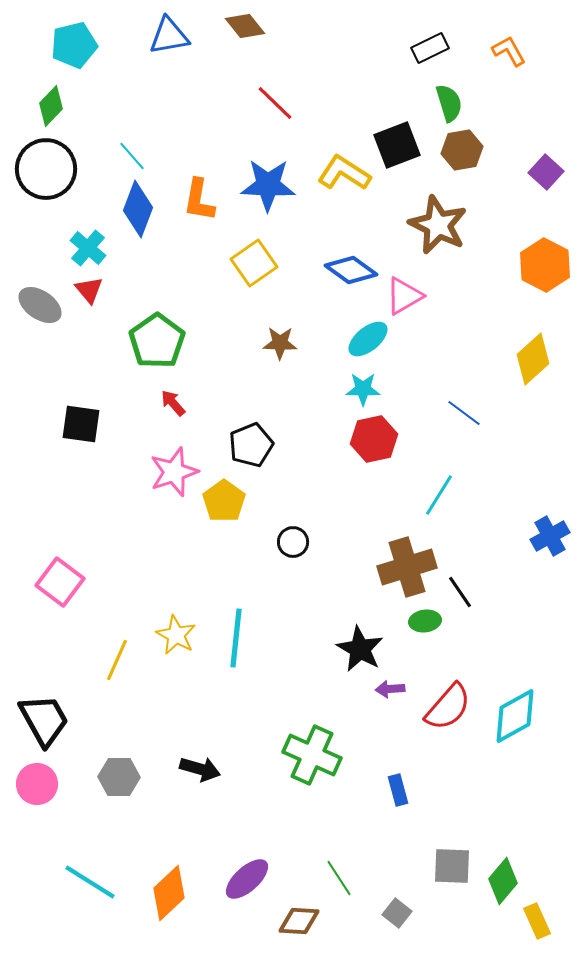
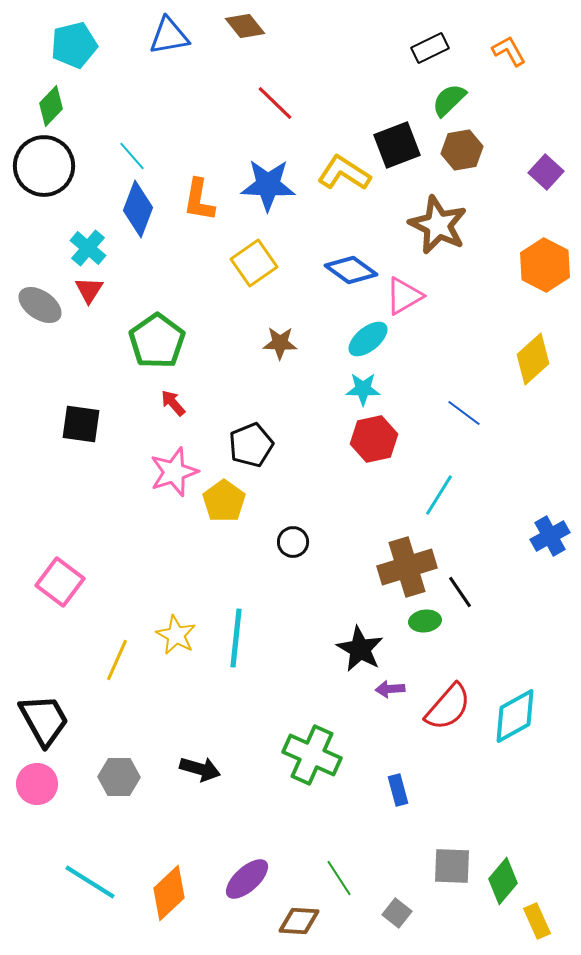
green semicircle at (449, 103): moved 3 px up; rotated 117 degrees counterclockwise
black circle at (46, 169): moved 2 px left, 3 px up
red triangle at (89, 290): rotated 12 degrees clockwise
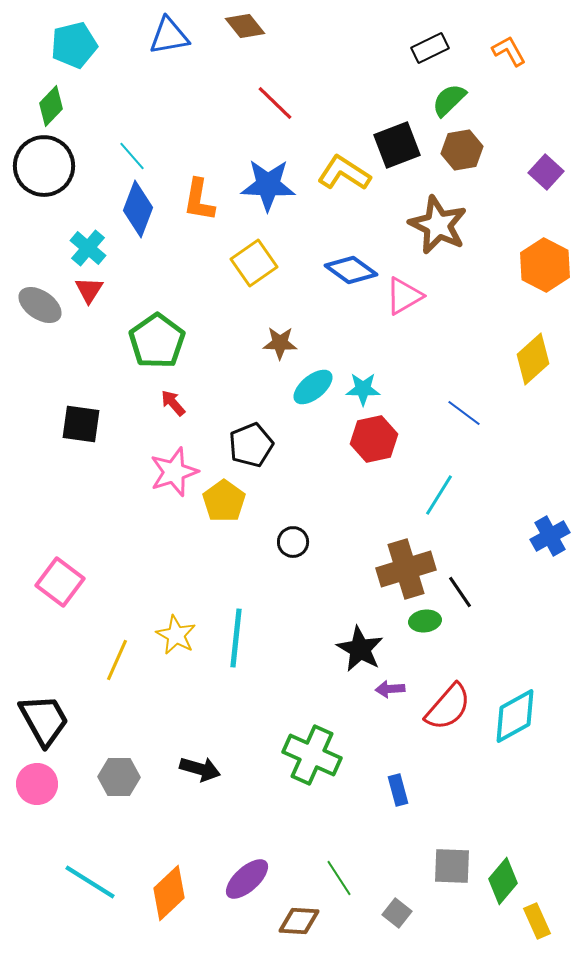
cyan ellipse at (368, 339): moved 55 px left, 48 px down
brown cross at (407, 567): moved 1 px left, 2 px down
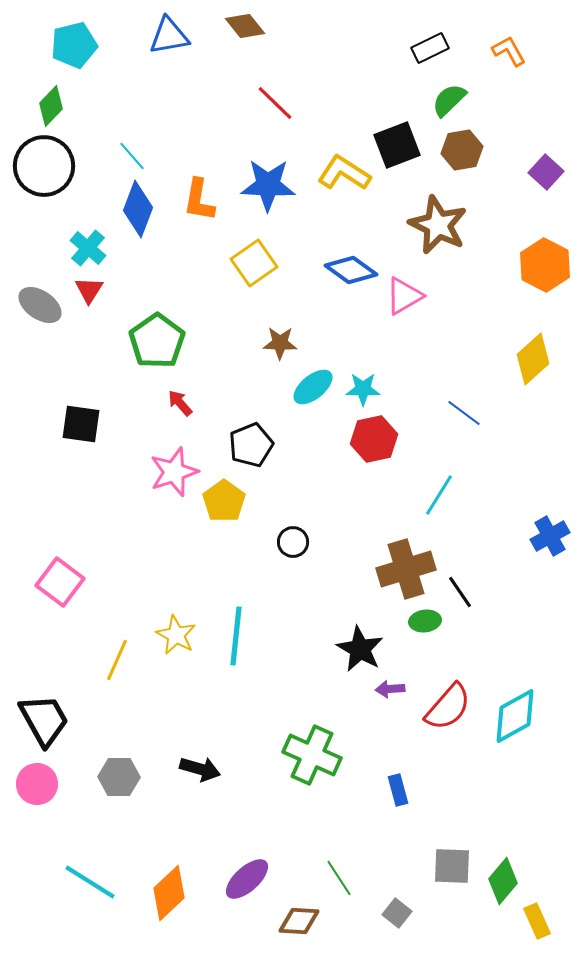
red arrow at (173, 403): moved 7 px right
cyan line at (236, 638): moved 2 px up
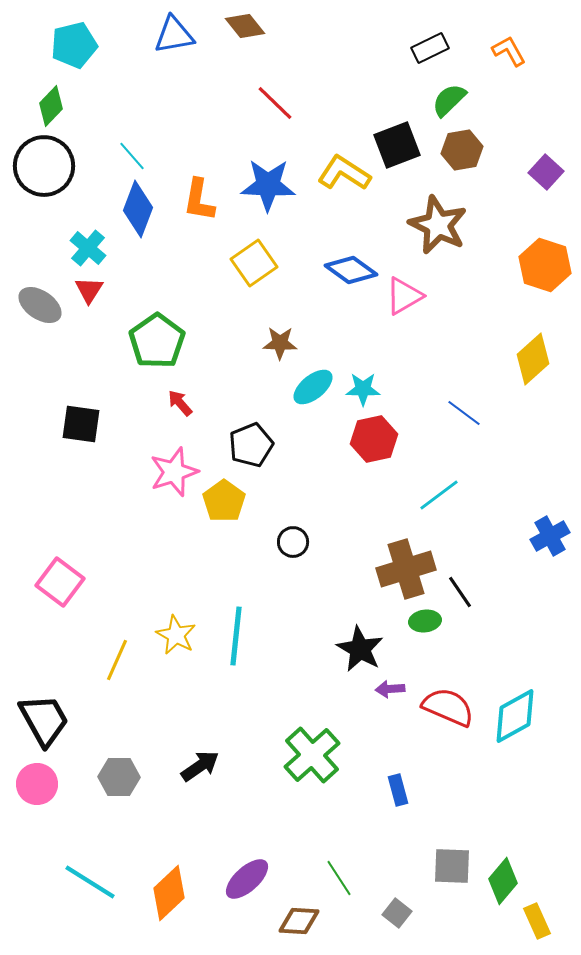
blue triangle at (169, 36): moved 5 px right, 1 px up
orange hexagon at (545, 265): rotated 9 degrees counterclockwise
cyan line at (439, 495): rotated 21 degrees clockwise
red semicircle at (448, 707): rotated 108 degrees counterclockwise
green cross at (312, 755): rotated 24 degrees clockwise
black arrow at (200, 769): moved 3 px up; rotated 51 degrees counterclockwise
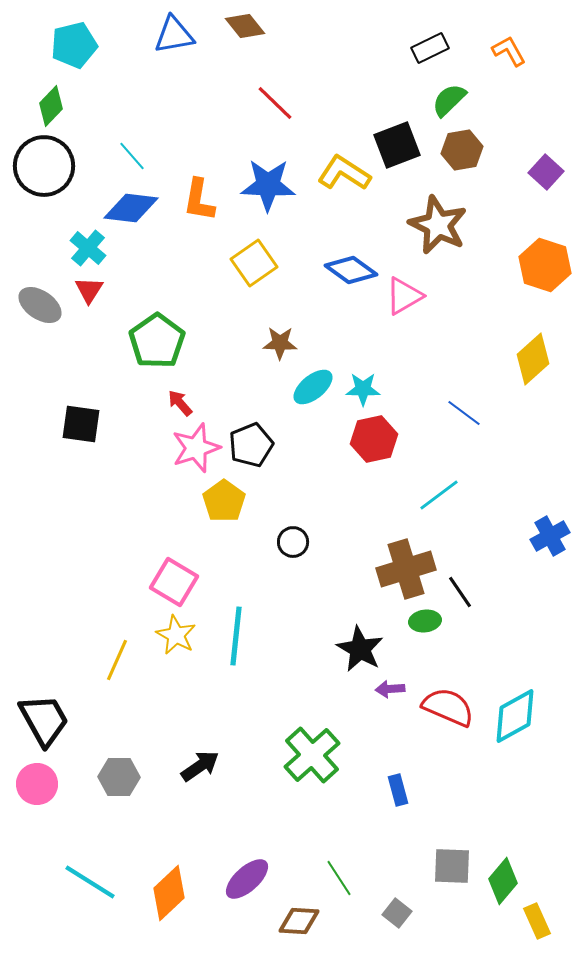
blue diamond at (138, 209): moved 7 px left, 1 px up; rotated 76 degrees clockwise
pink star at (174, 472): moved 22 px right, 24 px up
pink square at (60, 582): moved 114 px right; rotated 6 degrees counterclockwise
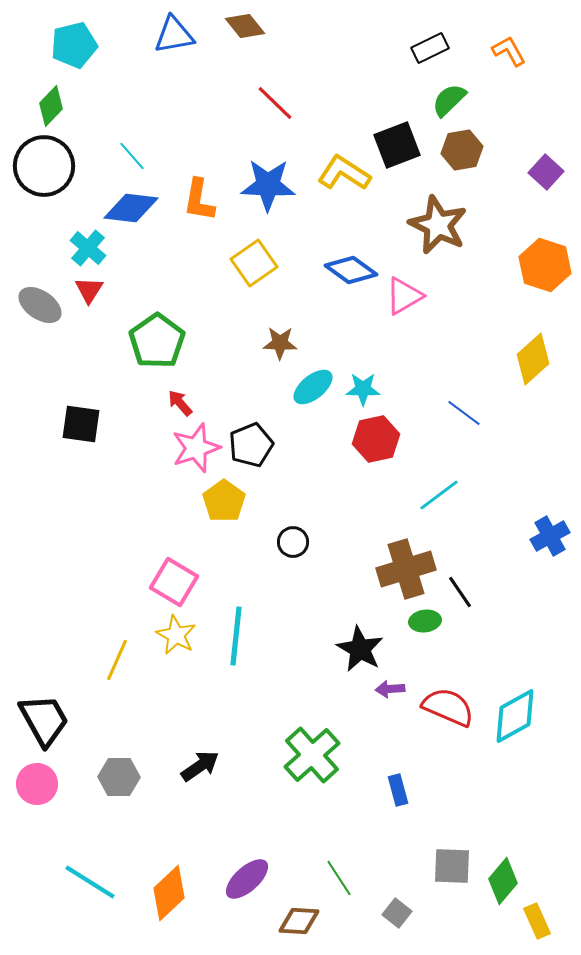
red hexagon at (374, 439): moved 2 px right
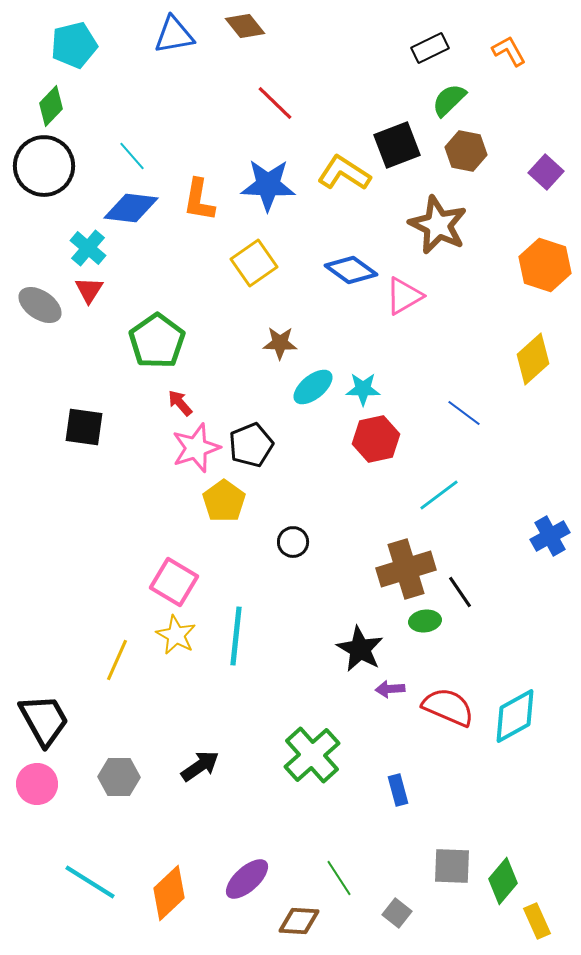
brown hexagon at (462, 150): moved 4 px right, 1 px down; rotated 21 degrees clockwise
black square at (81, 424): moved 3 px right, 3 px down
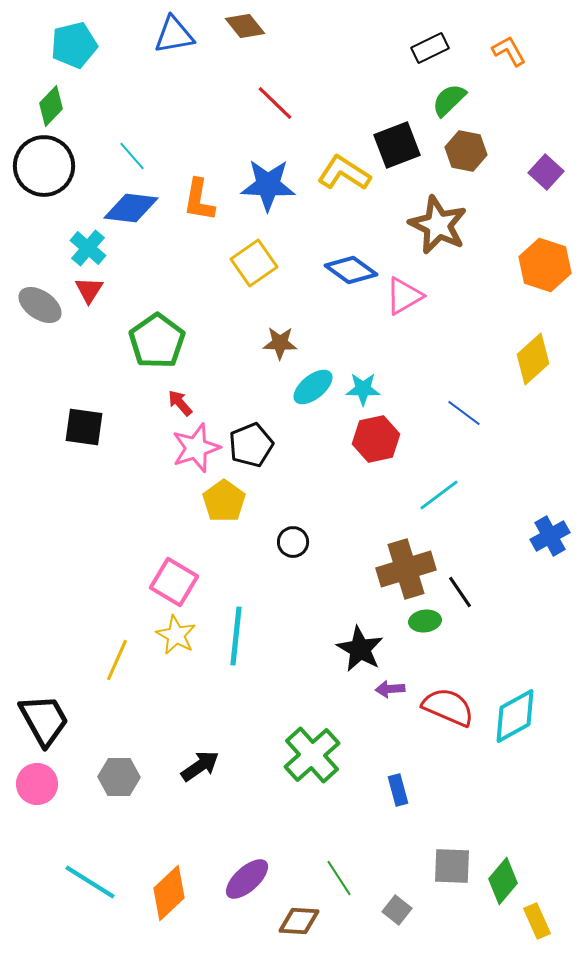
gray square at (397, 913): moved 3 px up
